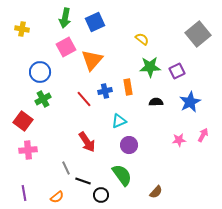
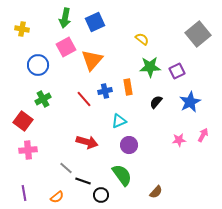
blue circle: moved 2 px left, 7 px up
black semicircle: rotated 48 degrees counterclockwise
red arrow: rotated 40 degrees counterclockwise
gray line: rotated 24 degrees counterclockwise
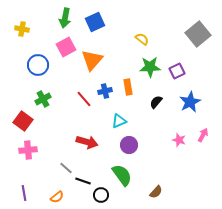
pink star: rotated 24 degrees clockwise
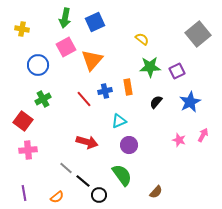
black line: rotated 21 degrees clockwise
black circle: moved 2 px left
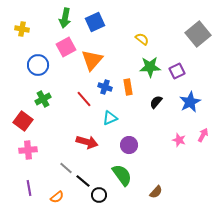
blue cross: moved 4 px up; rotated 32 degrees clockwise
cyan triangle: moved 9 px left, 3 px up
purple line: moved 5 px right, 5 px up
